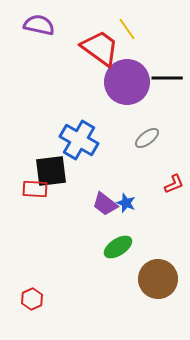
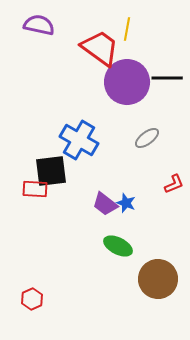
yellow line: rotated 45 degrees clockwise
green ellipse: moved 1 px up; rotated 60 degrees clockwise
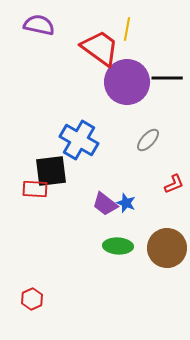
gray ellipse: moved 1 px right, 2 px down; rotated 10 degrees counterclockwise
green ellipse: rotated 24 degrees counterclockwise
brown circle: moved 9 px right, 31 px up
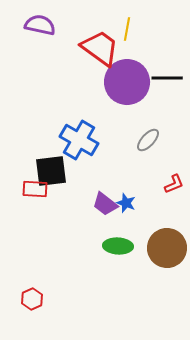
purple semicircle: moved 1 px right
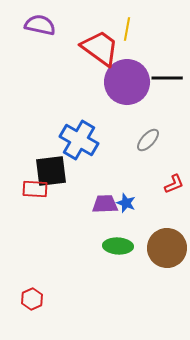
purple trapezoid: rotated 140 degrees clockwise
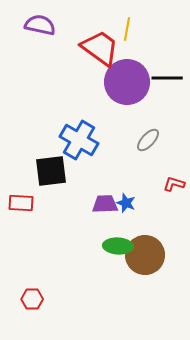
red L-shape: rotated 140 degrees counterclockwise
red rectangle: moved 14 px left, 14 px down
brown circle: moved 22 px left, 7 px down
red hexagon: rotated 25 degrees clockwise
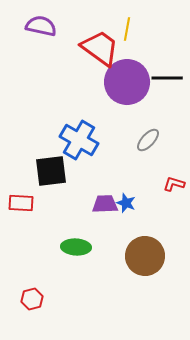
purple semicircle: moved 1 px right, 1 px down
green ellipse: moved 42 px left, 1 px down
brown circle: moved 1 px down
red hexagon: rotated 15 degrees counterclockwise
